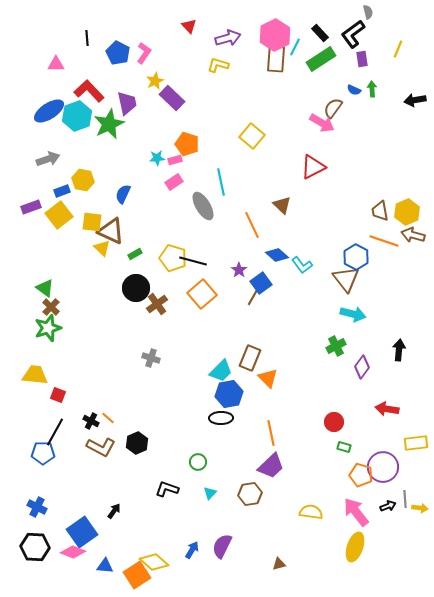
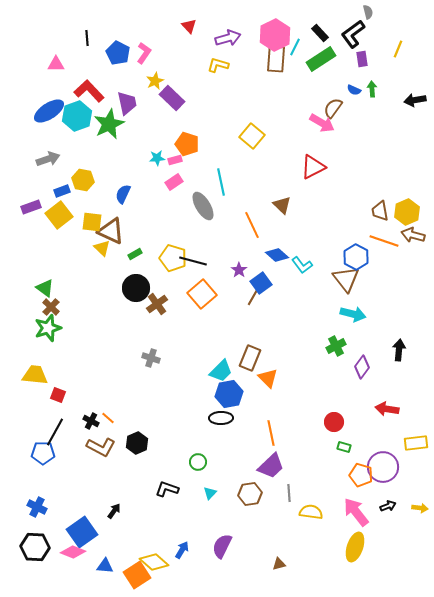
gray line at (405, 499): moved 116 px left, 6 px up
blue arrow at (192, 550): moved 10 px left
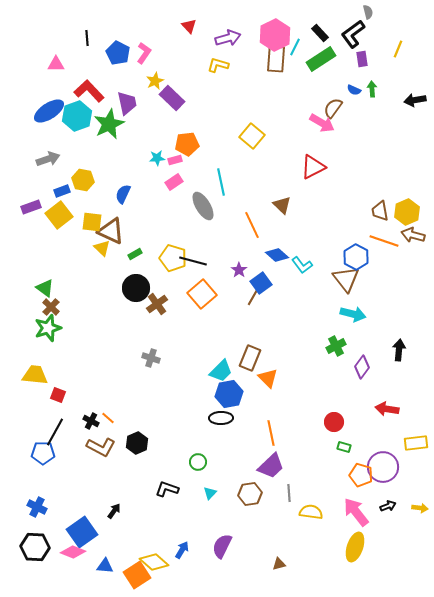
orange pentagon at (187, 144): rotated 25 degrees counterclockwise
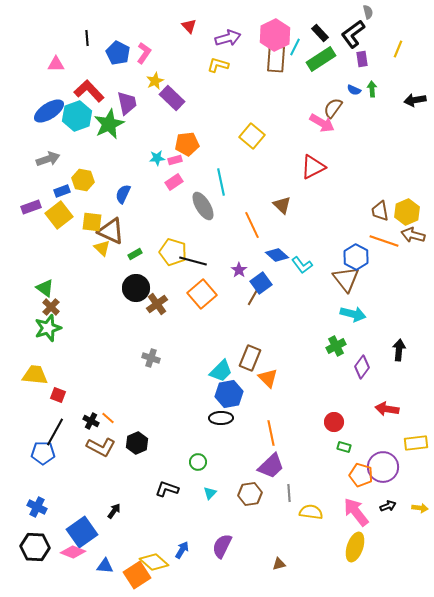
yellow pentagon at (173, 258): moved 6 px up
